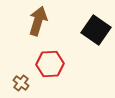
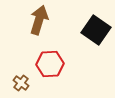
brown arrow: moved 1 px right, 1 px up
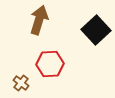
black square: rotated 12 degrees clockwise
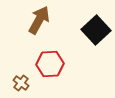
brown arrow: rotated 12 degrees clockwise
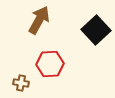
brown cross: rotated 28 degrees counterclockwise
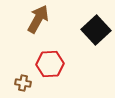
brown arrow: moved 1 px left, 1 px up
brown cross: moved 2 px right
